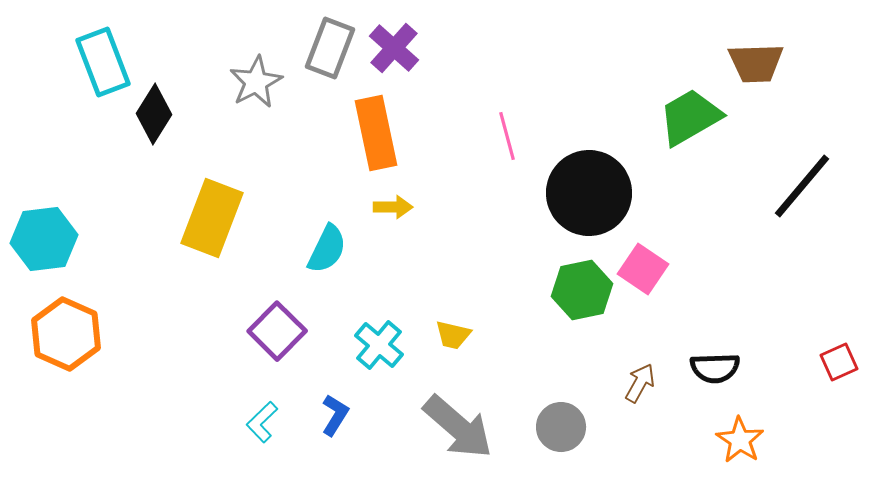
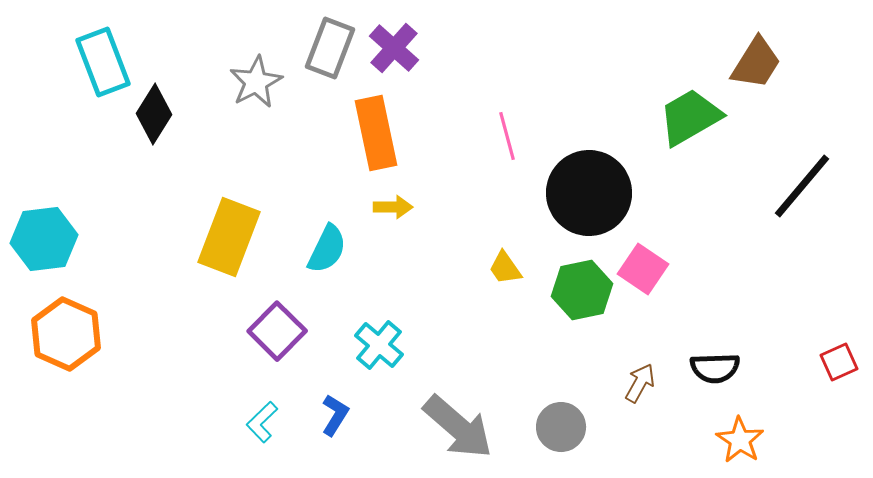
brown trapezoid: rotated 56 degrees counterclockwise
yellow rectangle: moved 17 px right, 19 px down
yellow trapezoid: moved 52 px right, 67 px up; rotated 42 degrees clockwise
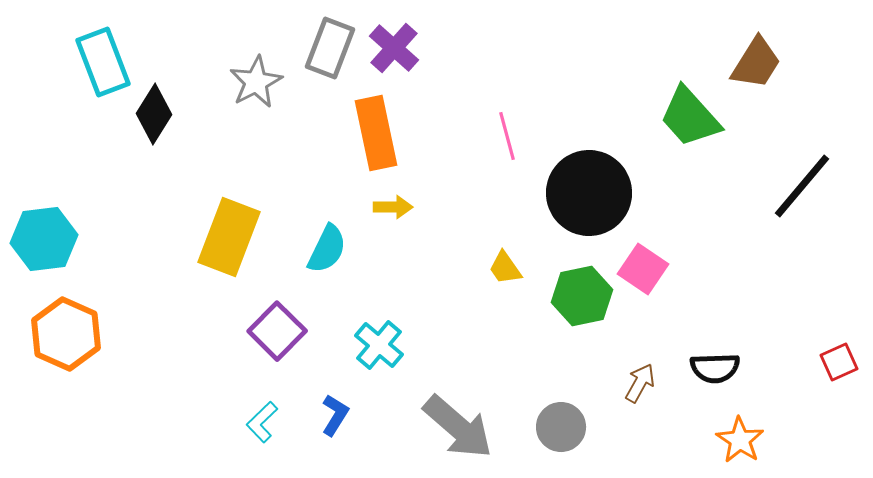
green trapezoid: rotated 102 degrees counterclockwise
green hexagon: moved 6 px down
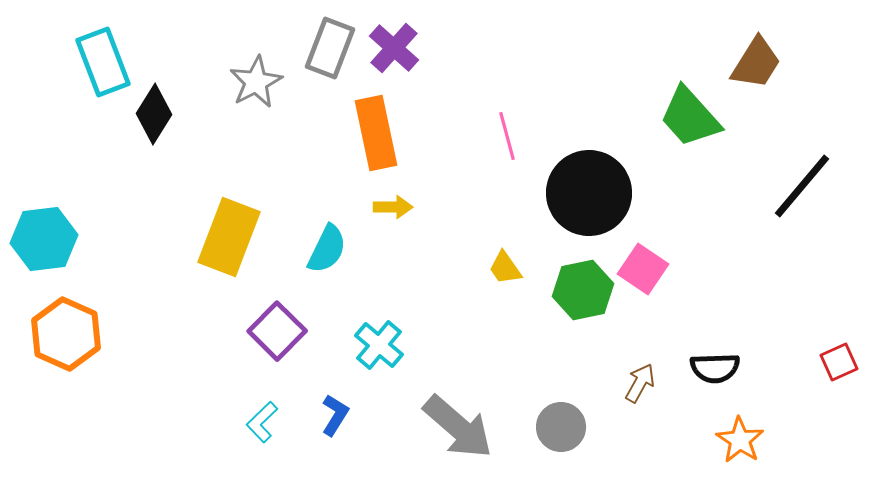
green hexagon: moved 1 px right, 6 px up
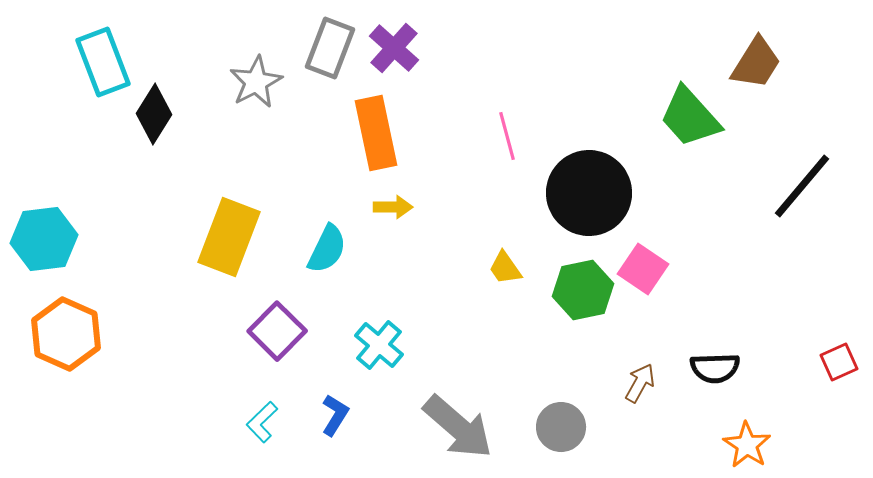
orange star: moved 7 px right, 5 px down
